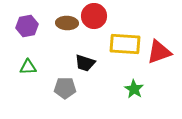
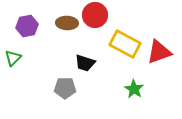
red circle: moved 1 px right, 1 px up
yellow rectangle: rotated 24 degrees clockwise
green triangle: moved 15 px left, 9 px up; rotated 42 degrees counterclockwise
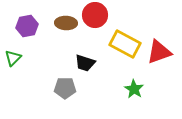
brown ellipse: moved 1 px left
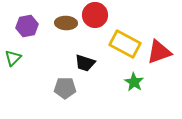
green star: moved 7 px up
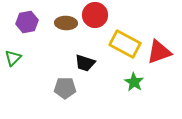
purple hexagon: moved 4 px up
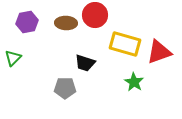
yellow rectangle: rotated 12 degrees counterclockwise
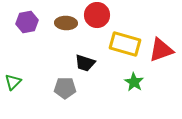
red circle: moved 2 px right
red triangle: moved 2 px right, 2 px up
green triangle: moved 24 px down
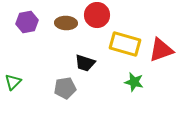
green star: rotated 18 degrees counterclockwise
gray pentagon: rotated 10 degrees counterclockwise
